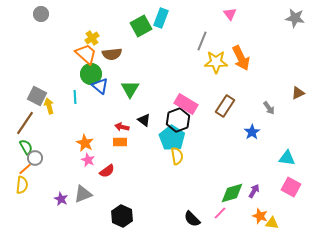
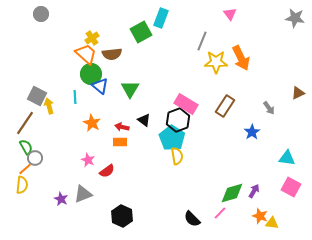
green square at (141, 26): moved 6 px down
orange star at (85, 143): moved 7 px right, 20 px up
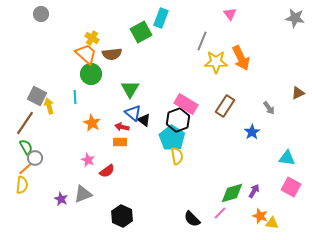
yellow cross at (92, 38): rotated 24 degrees counterclockwise
blue triangle at (100, 86): moved 33 px right, 27 px down
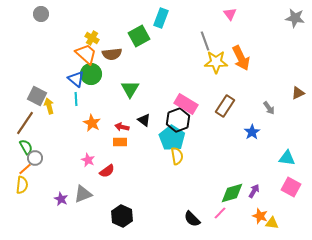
green square at (141, 32): moved 2 px left, 4 px down
gray line at (202, 41): moved 3 px right; rotated 42 degrees counterclockwise
cyan line at (75, 97): moved 1 px right, 2 px down
blue triangle at (133, 113): moved 57 px left, 34 px up
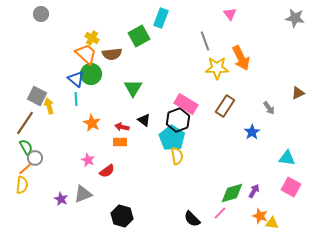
yellow star at (216, 62): moved 1 px right, 6 px down
green triangle at (130, 89): moved 3 px right, 1 px up
black hexagon at (122, 216): rotated 10 degrees counterclockwise
